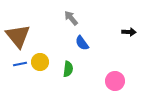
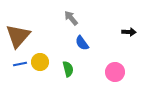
brown triangle: rotated 20 degrees clockwise
green semicircle: rotated 21 degrees counterclockwise
pink circle: moved 9 px up
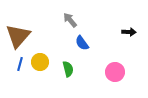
gray arrow: moved 1 px left, 2 px down
blue line: rotated 64 degrees counterclockwise
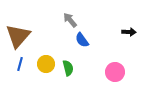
blue semicircle: moved 3 px up
yellow circle: moved 6 px right, 2 px down
green semicircle: moved 1 px up
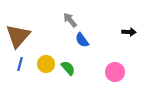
green semicircle: rotated 28 degrees counterclockwise
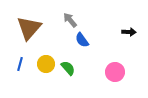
brown triangle: moved 11 px right, 8 px up
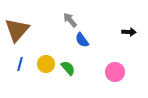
brown triangle: moved 12 px left, 2 px down
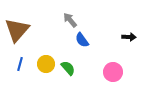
black arrow: moved 5 px down
pink circle: moved 2 px left
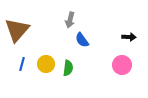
gray arrow: rotated 126 degrees counterclockwise
blue line: moved 2 px right
green semicircle: rotated 49 degrees clockwise
pink circle: moved 9 px right, 7 px up
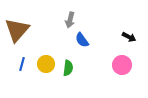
black arrow: rotated 24 degrees clockwise
